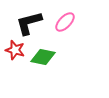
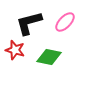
green diamond: moved 6 px right
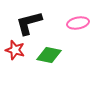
pink ellipse: moved 13 px right, 1 px down; rotated 35 degrees clockwise
green diamond: moved 2 px up
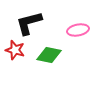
pink ellipse: moved 7 px down
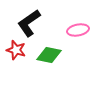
black L-shape: rotated 20 degrees counterclockwise
red star: moved 1 px right
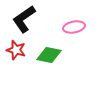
black L-shape: moved 5 px left, 4 px up
pink ellipse: moved 4 px left, 3 px up
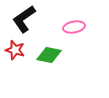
red star: moved 1 px left
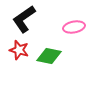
red star: moved 4 px right
green diamond: moved 1 px down
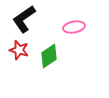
green diamond: rotated 45 degrees counterclockwise
